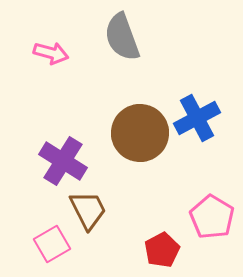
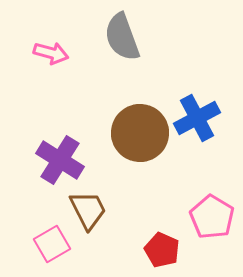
purple cross: moved 3 px left, 1 px up
red pentagon: rotated 20 degrees counterclockwise
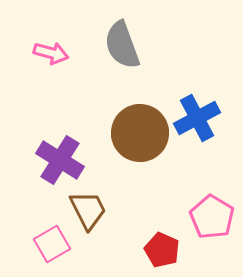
gray semicircle: moved 8 px down
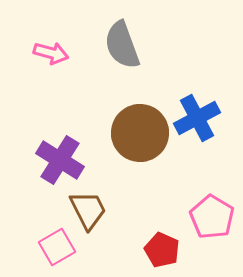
pink square: moved 5 px right, 3 px down
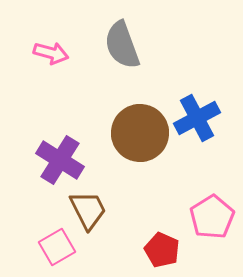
pink pentagon: rotated 9 degrees clockwise
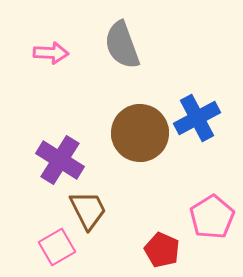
pink arrow: rotated 12 degrees counterclockwise
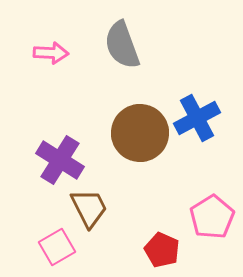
brown trapezoid: moved 1 px right, 2 px up
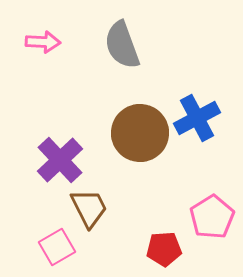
pink arrow: moved 8 px left, 11 px up
purple cross: rotated 15 degrees clockwise
red pentagon: moved 2 px right, 1 px up; rotated 28 degrees counterclockwise
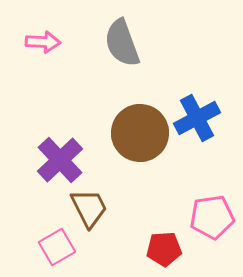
gray semicircle: moved 2 px up
pink pentagon: rotated 24 degrees clockwise
